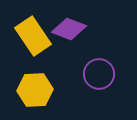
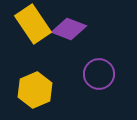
yellow rectangle: moved 12 px up
yellow hexagon: rotated 20 degrees counterclockwise
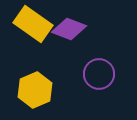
yellow rectangle: rotated 21 degrees counterclockwise
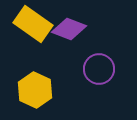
purple circle: moved 5 px up
yellow hexagon: rotated 12 degrees counterclockwise
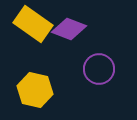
yellow hexagon: rotated 12 degrees counterclockwise
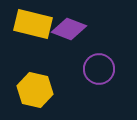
yellow rectangle: rotated 21 degrees counterclockwise
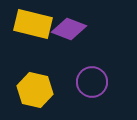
purple circle: moved 7 px left, 13 px down
